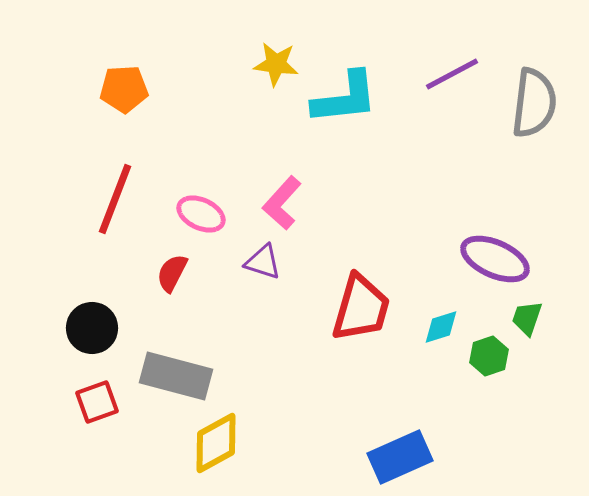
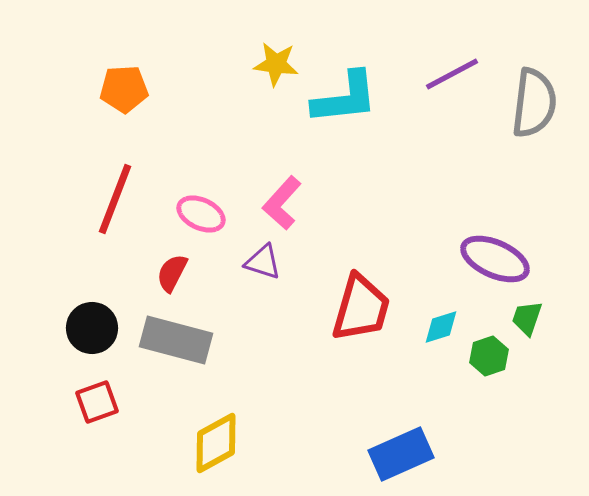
gray rectangle: moved 36 px up
blue rectangle: moved 1 px right, 3 px up
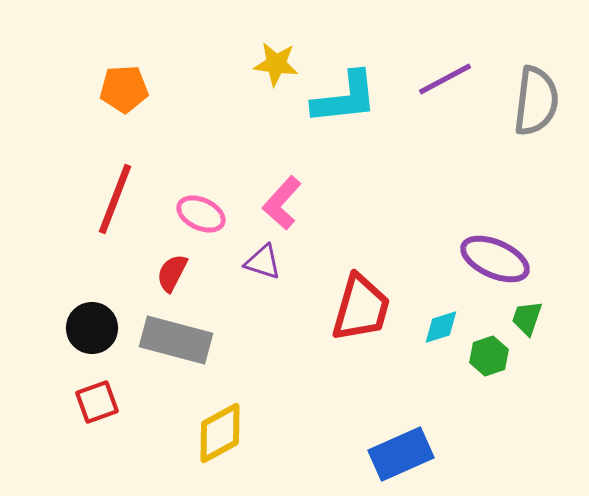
purple line: moved 7 px left, 5 px down
gray semicircle: moved 2 px right, 2 px up
yellow diamond: moved 4 px right, 10 px up
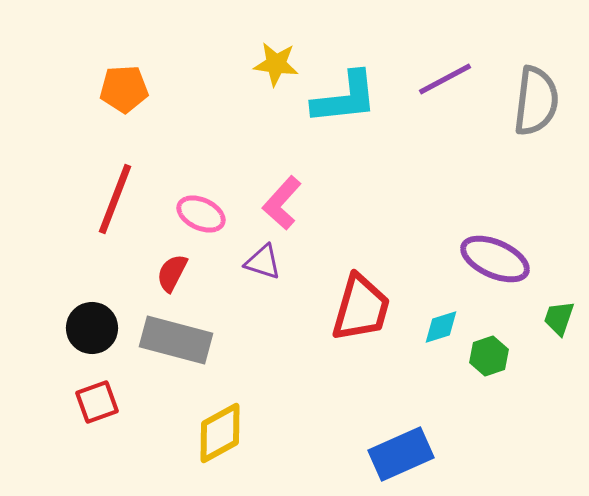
green trapezoid: moved 32 px right
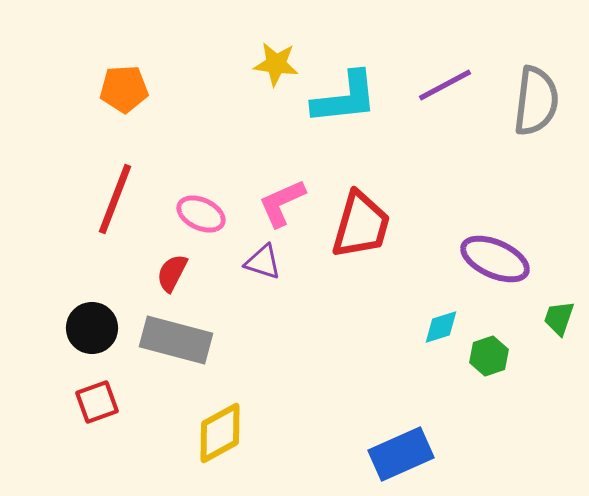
purple line: moved 6 px down
pink L-shape: rotated 24 degrees clockwise
red trapezoid: moved 83 px up
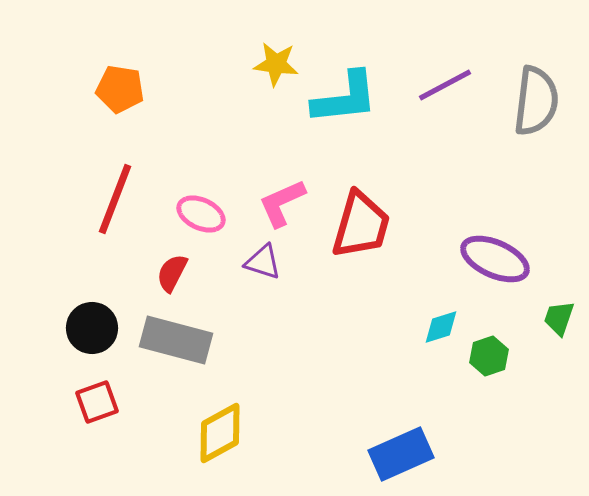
orange pentagon: moved 4 px left; rotated 12 degrees clockwise
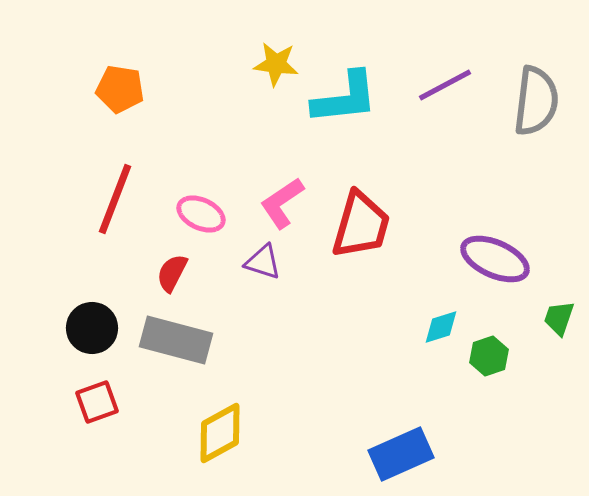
pink L-shape: rotated 10 degrees counterclockwise
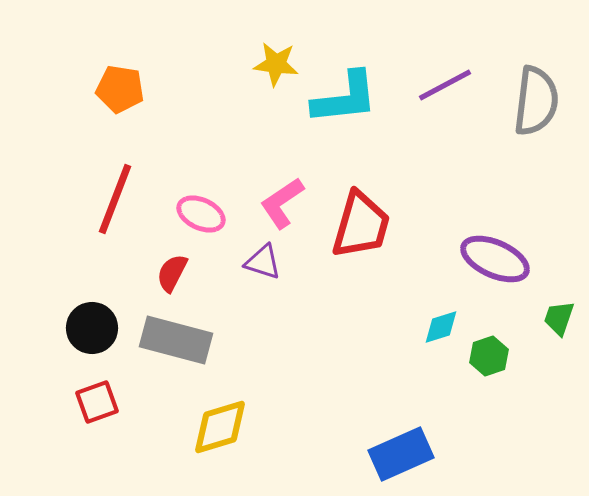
yellow diamond: moved 6 px up; rotated 12 degrees clockwise
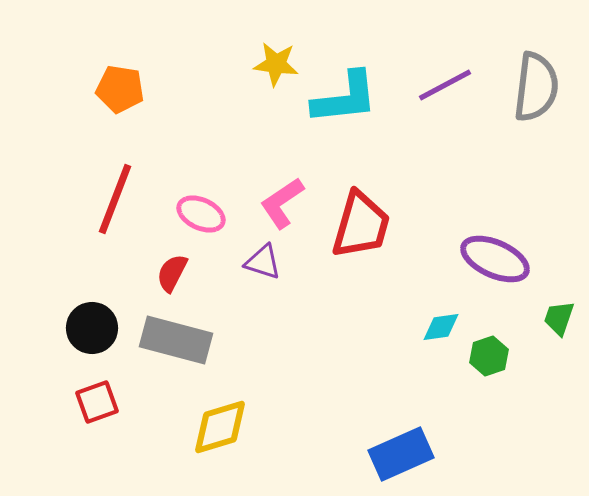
gray semicircle: moved 14 px up
cyan diamond: rotated 9 degrees clockwise
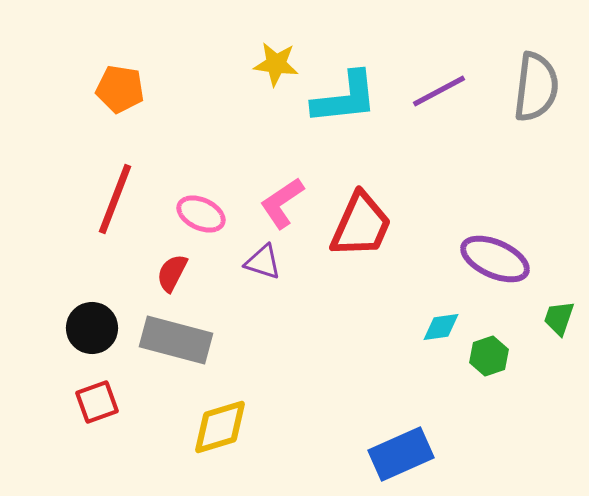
purple line: moved 6 px left, 6 px down
red trapezoid: rotated 8 degrees clockwise
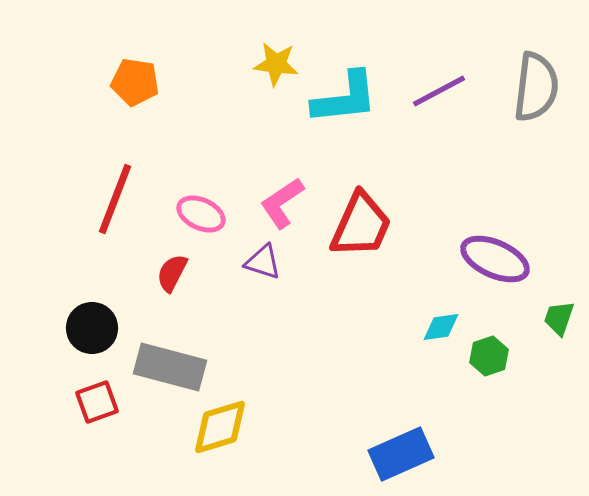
orange pentagon: moved 15 px right, 7 px up
gray rectangle: moved 6 px left, 27 px down
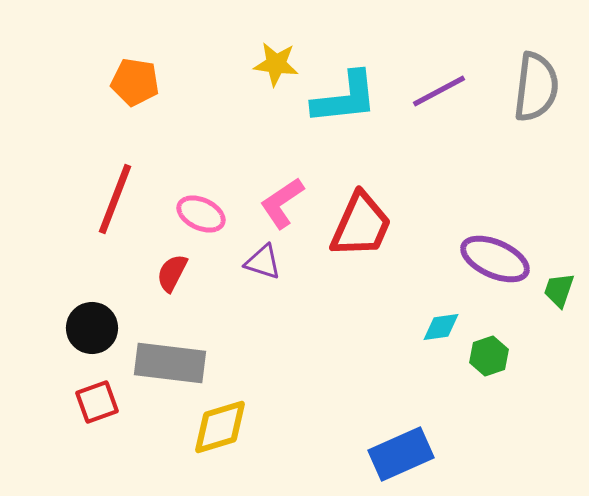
green trapezoid: moved 28 px up
gray rectangle: moved 4 px up; rotated 8 degrees counterclockwise
